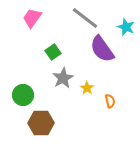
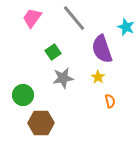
gray line: moved 11 px left; rotated 12 degrees clockwise
purple semicircle: rotated 16 degrees clockwise
gray star: rotated 20 degrees clockwise
yellow star: moved 11 px right, 11 px up
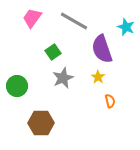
gray line: moved 3 px down; rotated 20 degrees counterclockwise
gray star: rotated 15 degrees counterclockwise
green circle: moved 6 px left, 9 px up
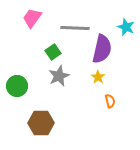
gray line: moved 1 px right, 7 px down; rotated 28 degrees counterclockwise
purple semicircle: rotated 148 degrees counterclockwise
gray star: moved 4 px left, 2 px up
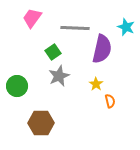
yellow star: moved 2 px left, 7 px down
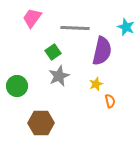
purple semicircle: moved 2 px down
yellow star: rotated 16 degrees clockwise
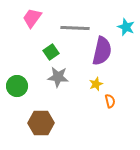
green square: moved 2 px left
gray star: moved 1 px left, 1 px down; rotated 30 degrees clockwise
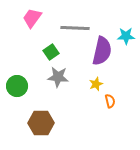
cyan star: moved 9 px down; rotated 24 degrees counterclockwise
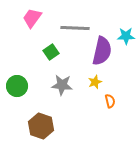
gray star: moved 4 px right, 8 px down
yellow star: moved 1 px left, 2 px up
brown hexagon: moved 3 px down; rotated 20 degrees clockwise
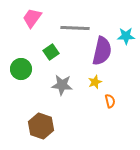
green circle: moved 4 px right, 17 px up
